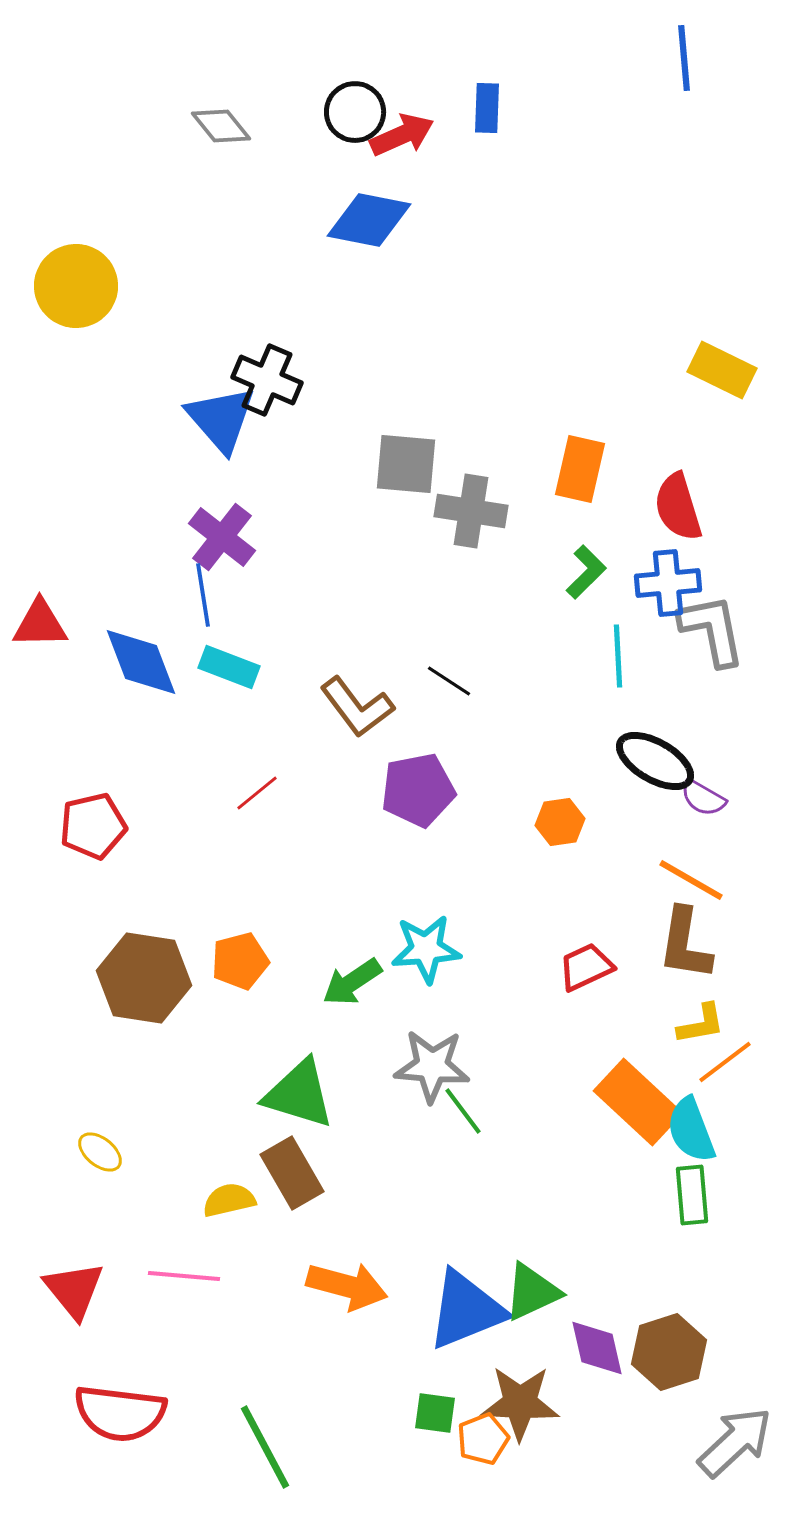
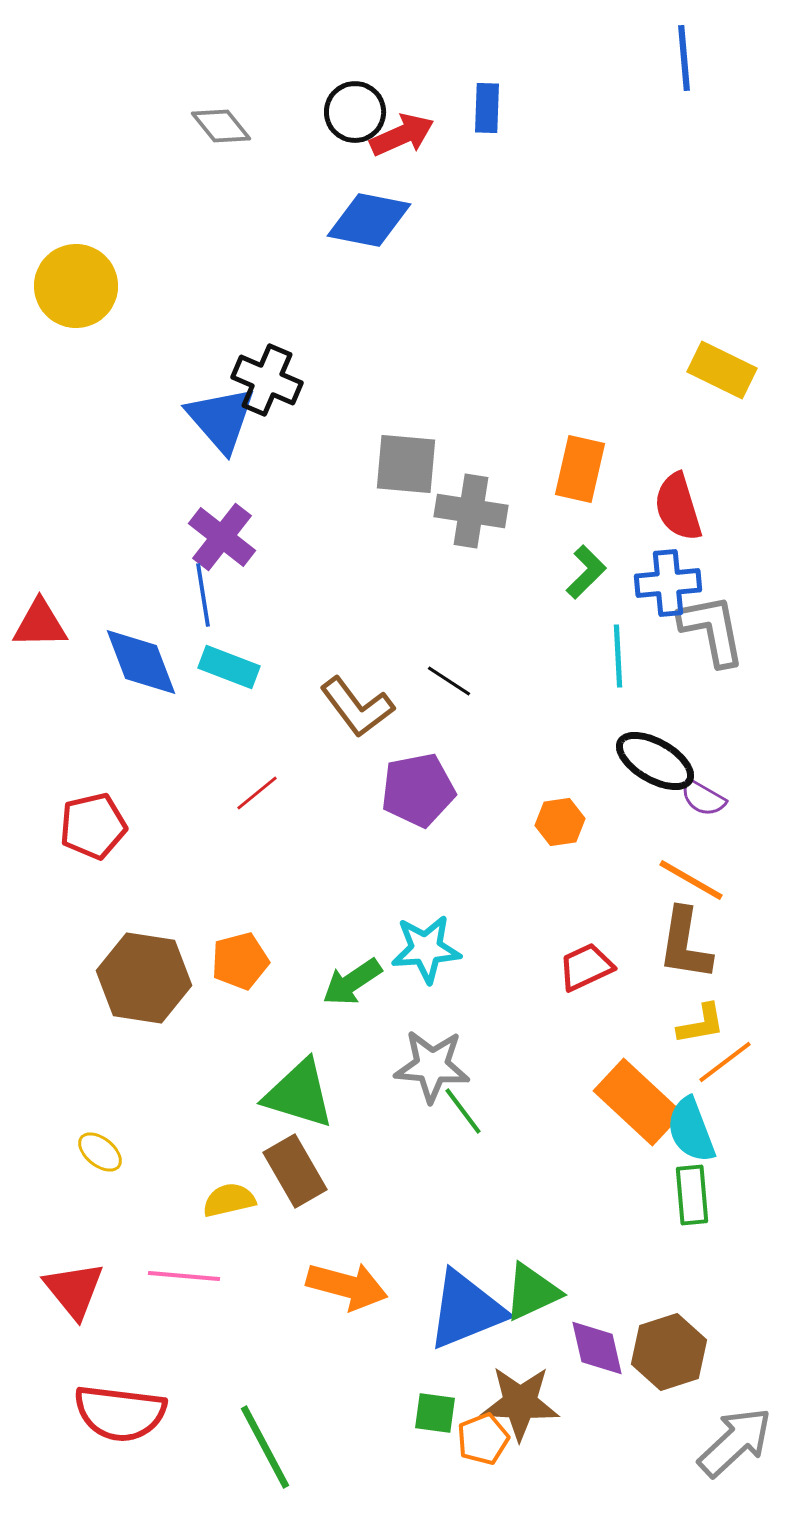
brown rectangle at (292, 1173): moved 3 px right, 2 px up
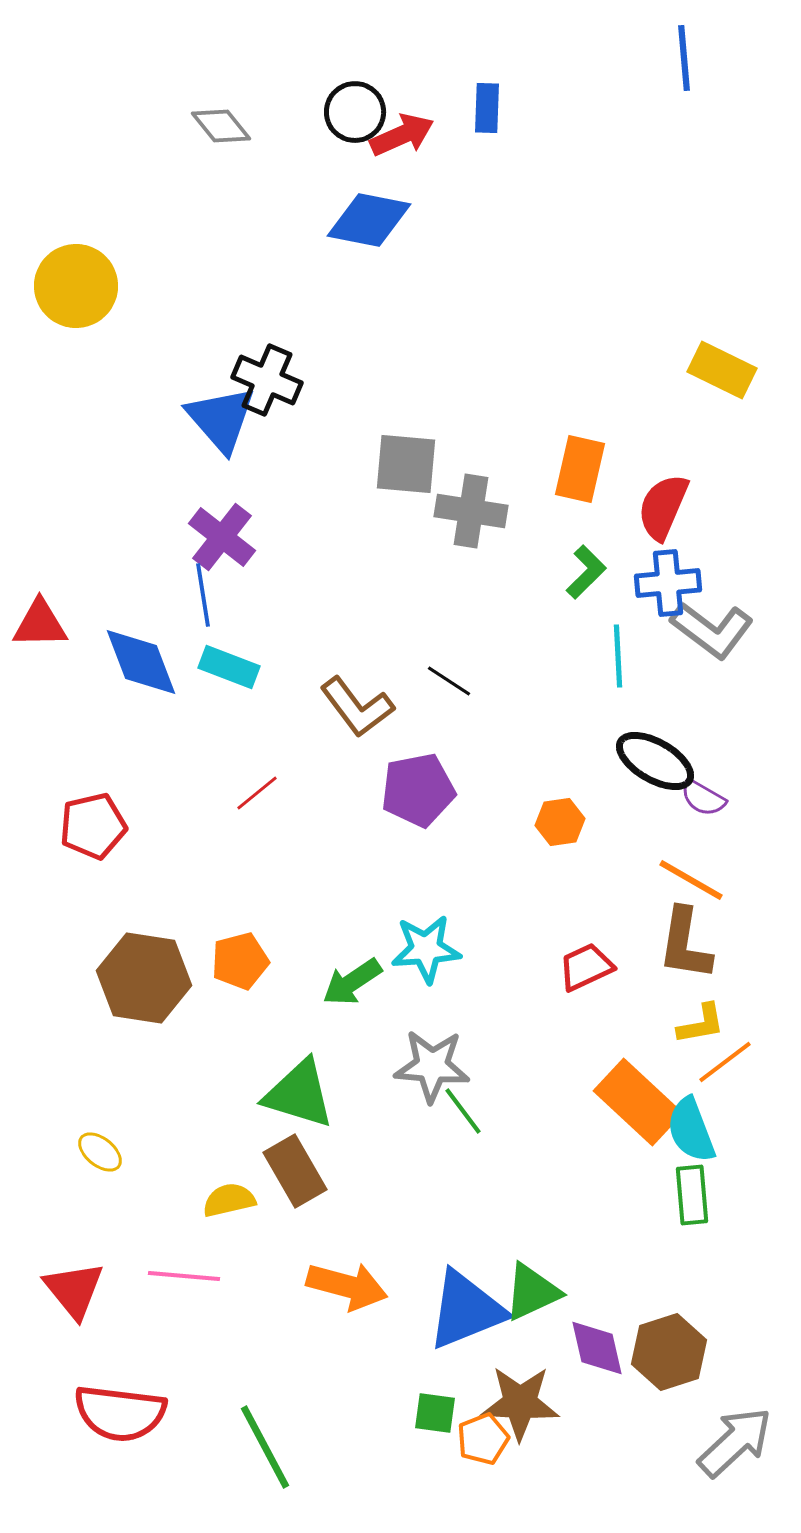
red semicircle at (678, 507): moved 15 px left; rotated 40 degrees clockwise
gray L-shape at (712, 630): rotated 138 degrees clockwise
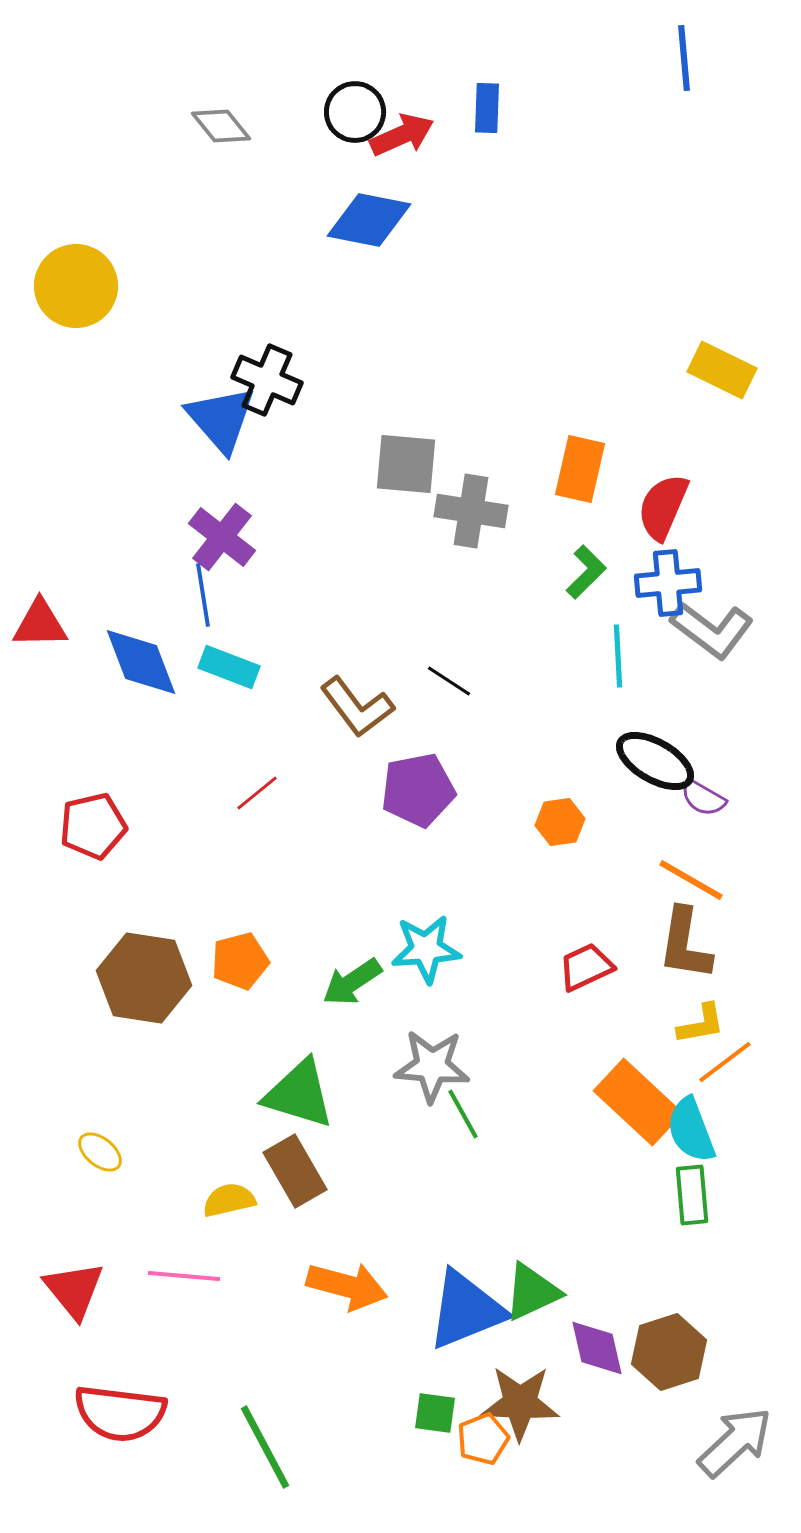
green line at (463, 1111): moved 3 px down; rotated 8 degrees clockwise
